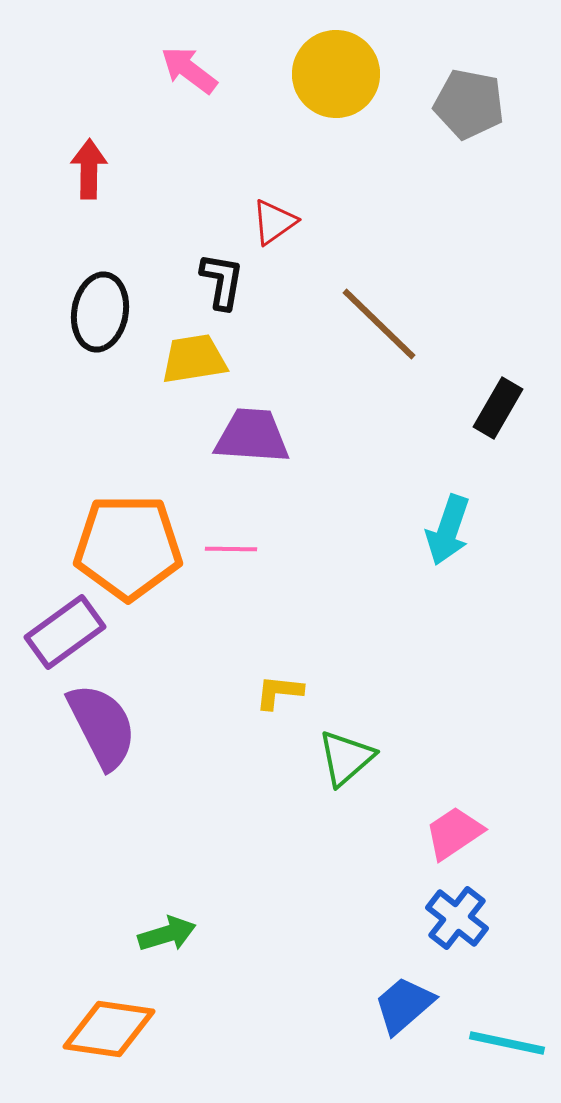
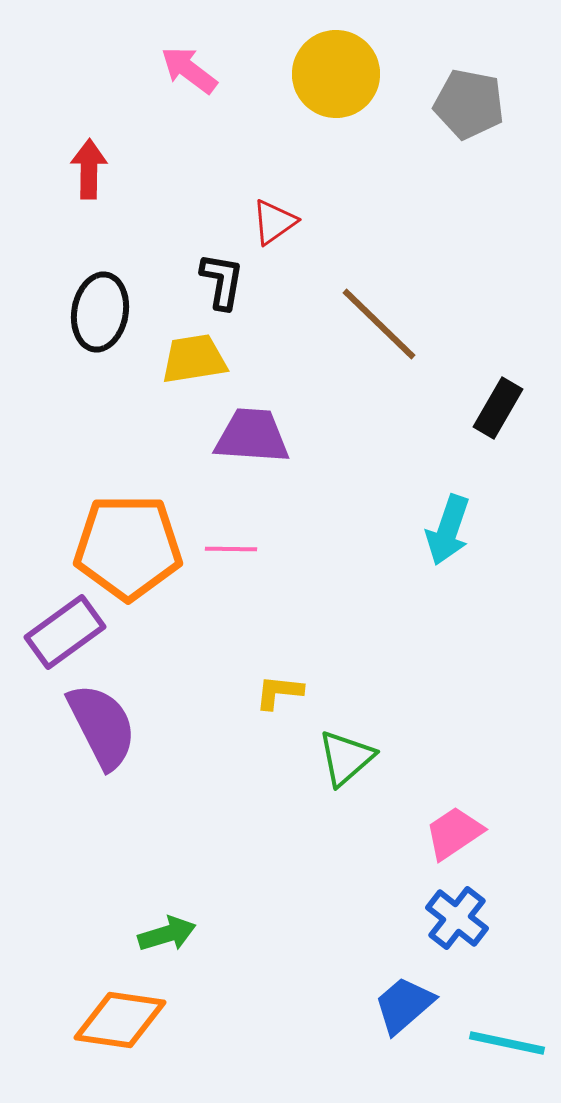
orange diamond: moved 11 px right, 9 px up
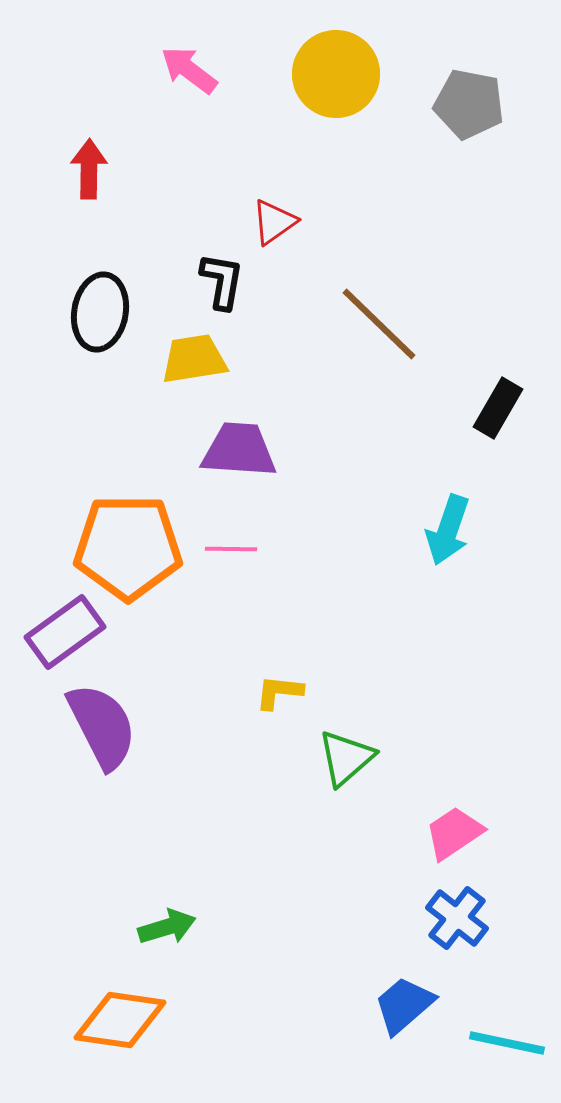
purple trapezoid: moved 13 px left, 14 px down
green arrow: moved 7 px up
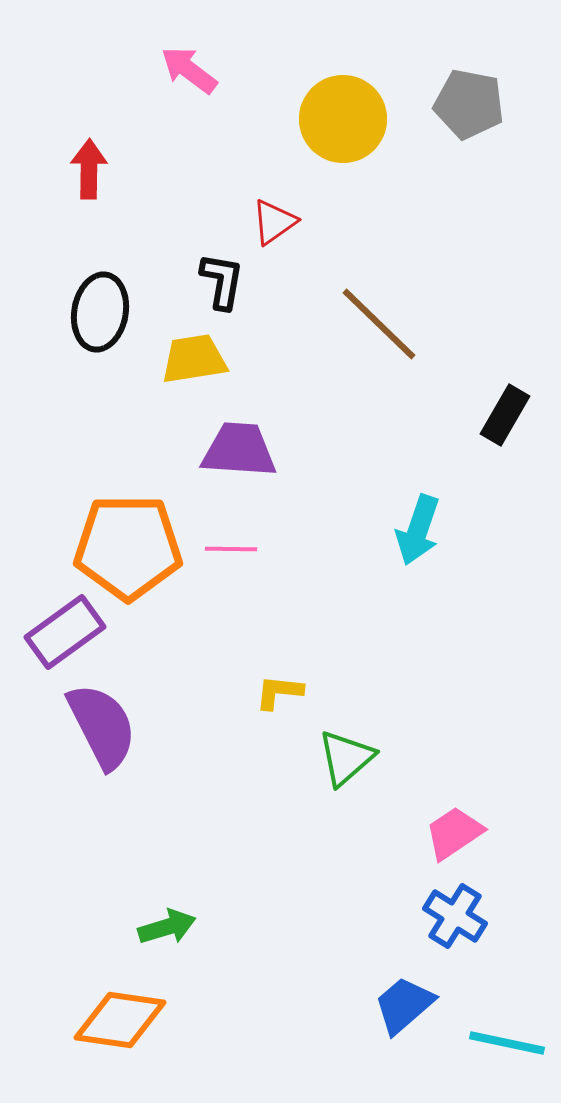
yellow circle: moved 7 px right, 45 px down
black rectangle: moved 7 px right, 7 px down
cyan arrow: moved 30 px left
blue cross: moved 2 px left, 2 px up; rotated 6 degrees counterclockwise
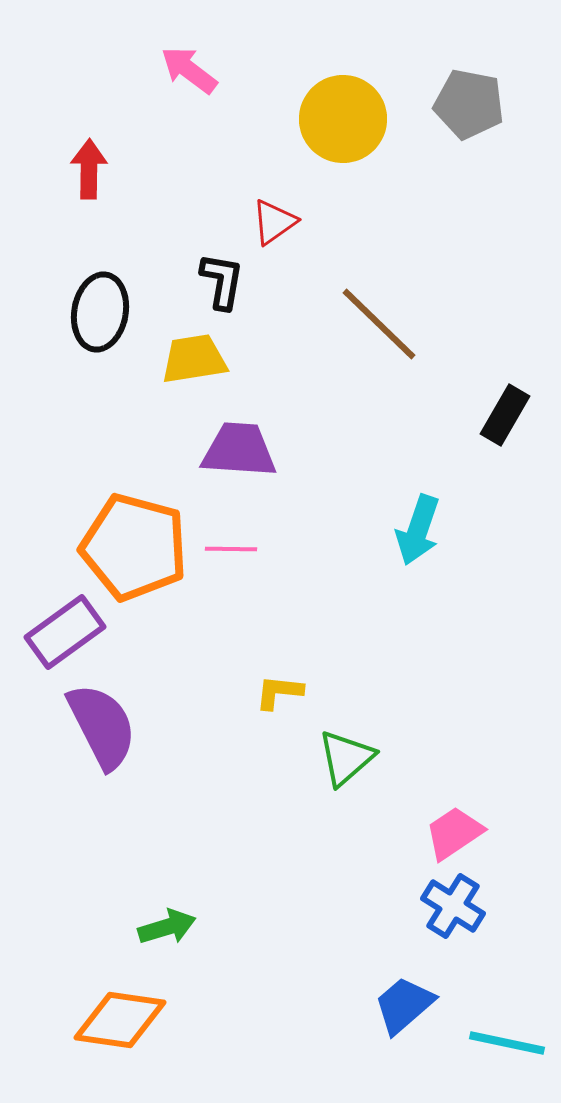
orange pentagon: moved 6 px right; rotated 15 degrees clockwise
blue cross: moved 2 px left, 10 px up
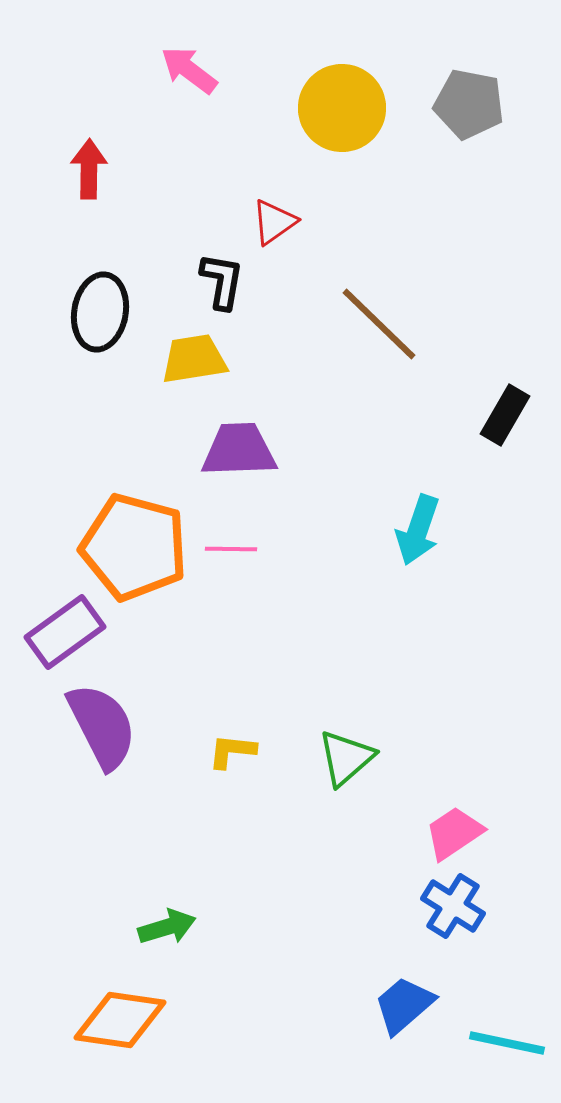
yellow circle: moved 1 px left, 11 px up
purple trapezoid: rotated 6 degrees counterclockwise
yellow L-shape: moved 47 px left, 59 px down
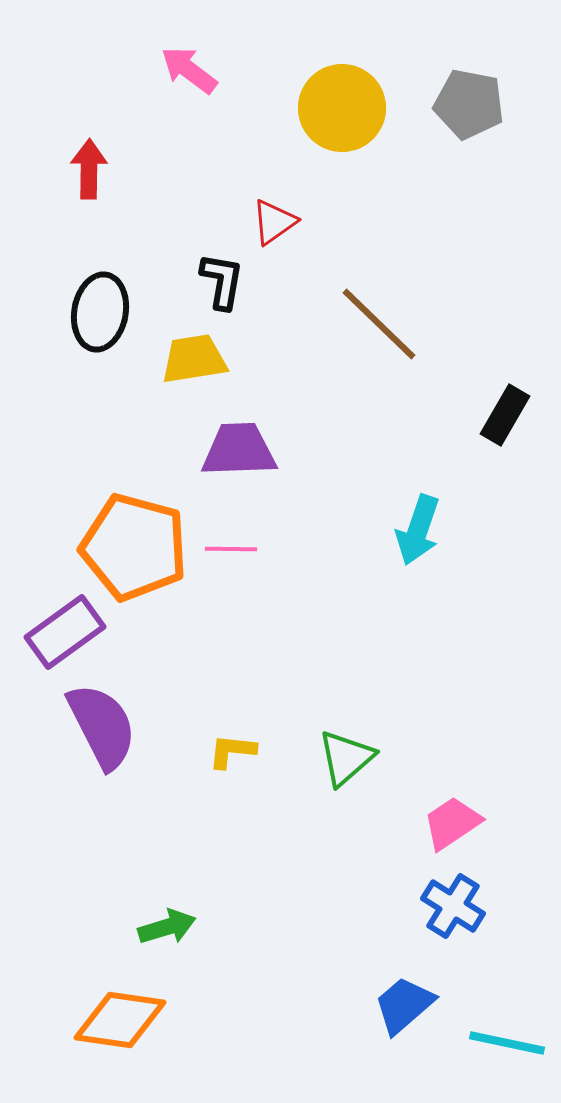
pink trapezoid: moved 2 px left, 10 px up
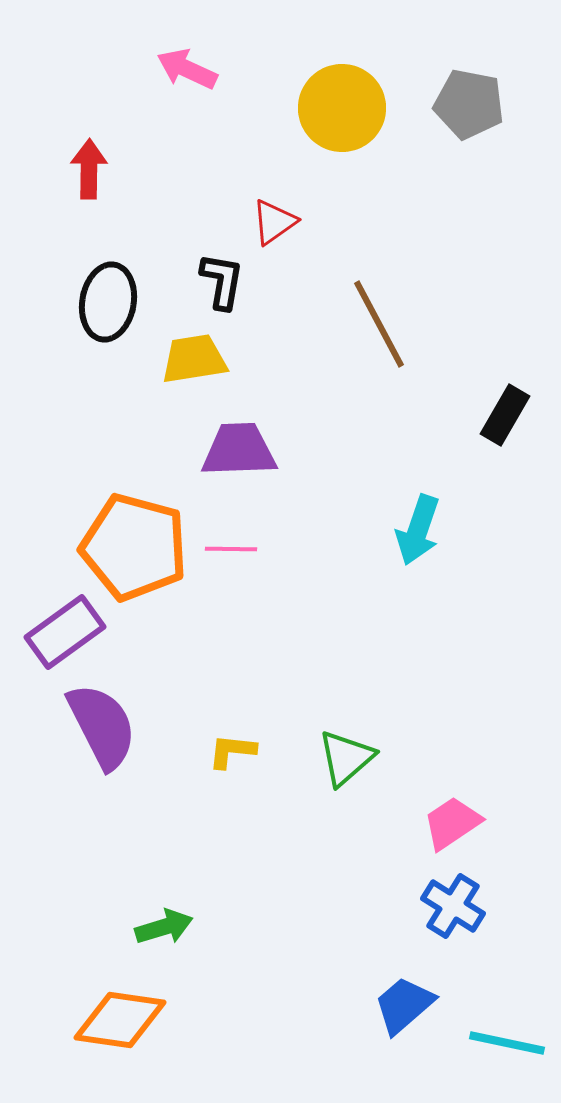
pink arrow: moved 2 px left, 1 px up; rotated 12 degrees counterclockwise
black ellipse: moved 8 px right, 10 px up
brown line: rotated 18 degrees clockwise
green arrow: moved 3 px left
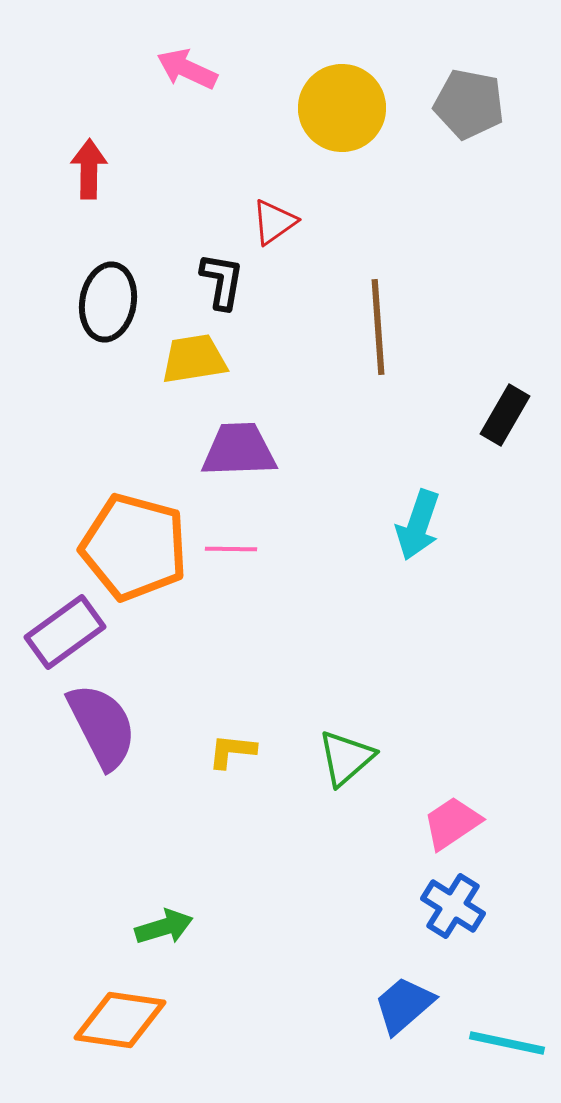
brown line: moved 1 px left, 3 px down; rotated 24 degrees clockwise
cyan arrow: moved 5 px up
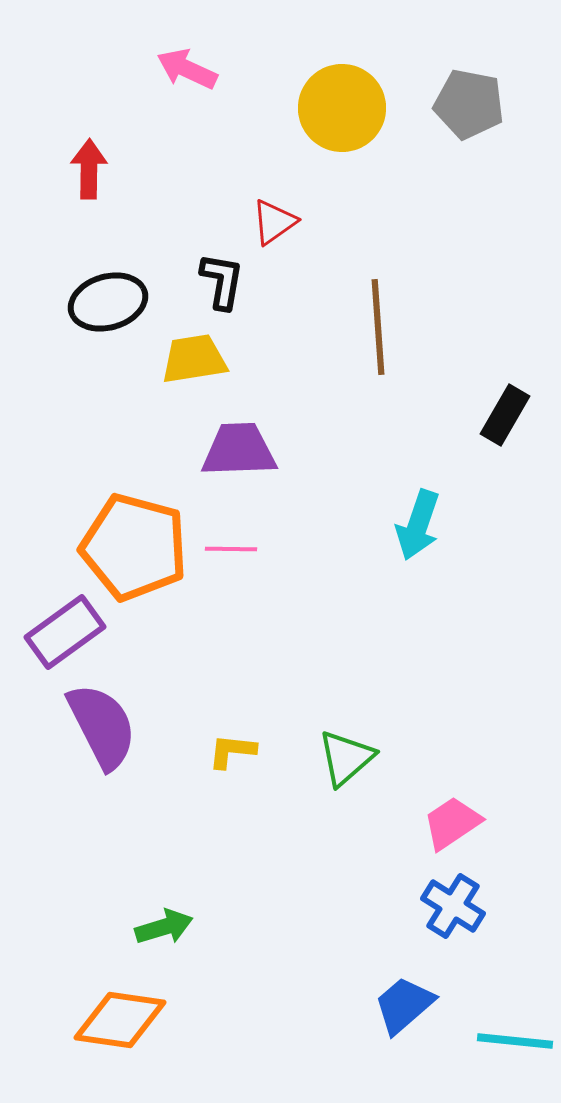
black ellipse: rotated 64 degrees clockwise
cyan line: moved 8 px right, 2 px up; rotated 6 degrees counterclockwise
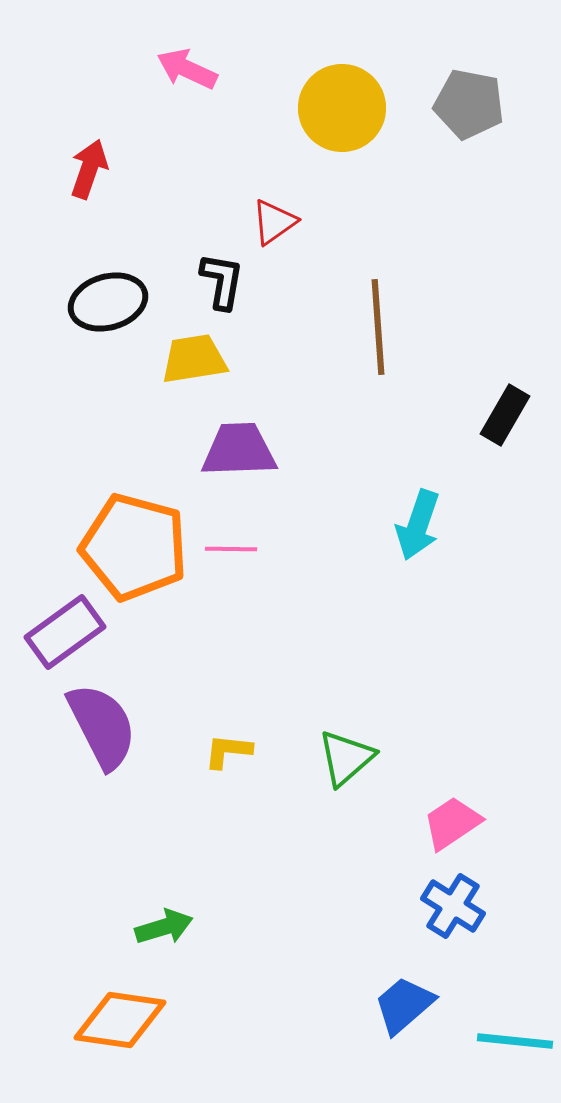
red arrow: rotated 18 degrees clockwise
yellow L-shape: moved 4 px left
